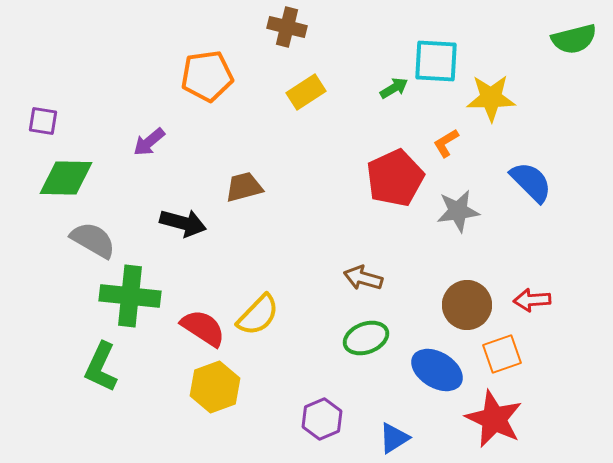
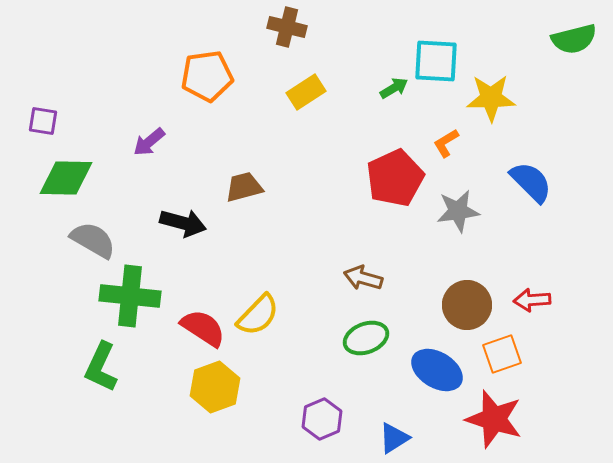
red star: rotated 8 degrees counterclockwise
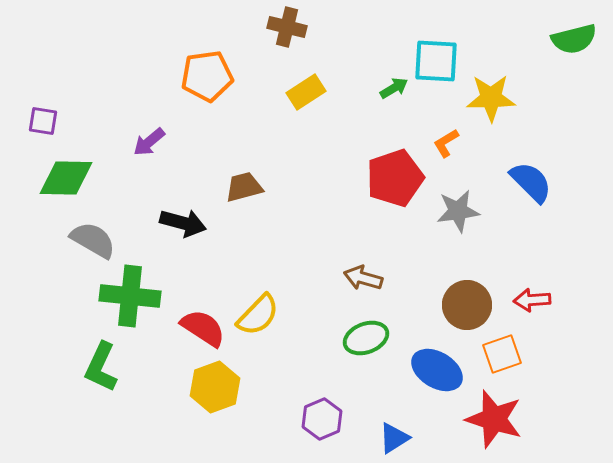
red pentagon: rotated 6 degrees clockwise
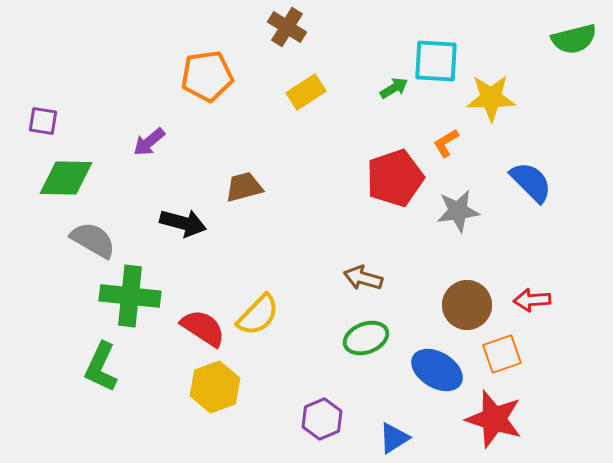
brown cross: rotated 18 degrees clockwise
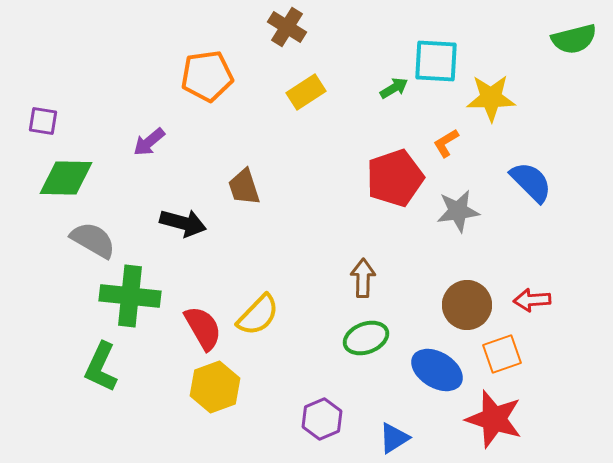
brown trapezoid: rotated 93 degrees counterclockwise
brown arrow: rotated 75 degrees clockwise
red semicircle: rotated 27 degrees clockwise
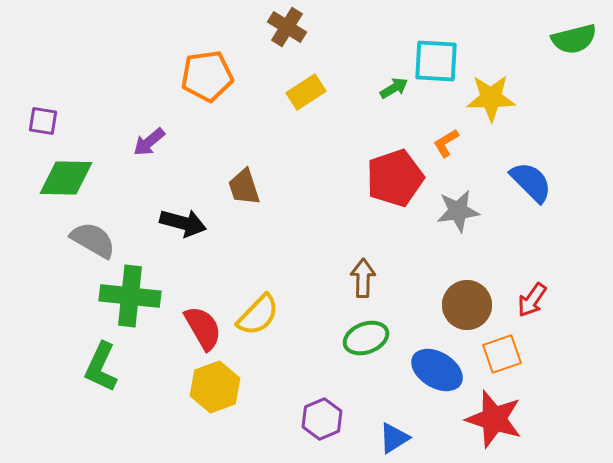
red arrow: rotated 51 degrees counterclockwise
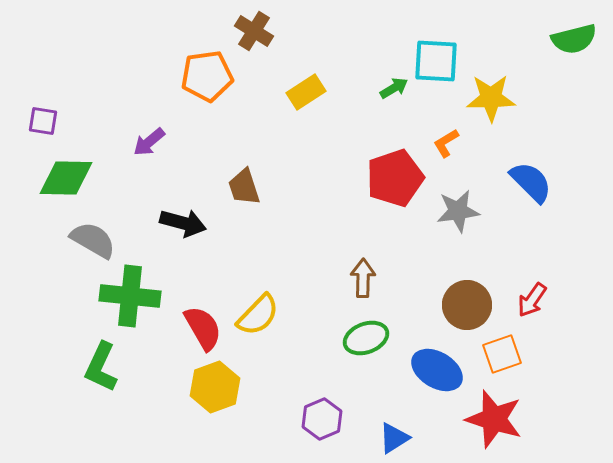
brown cross: moved 33 px left, 4 px down
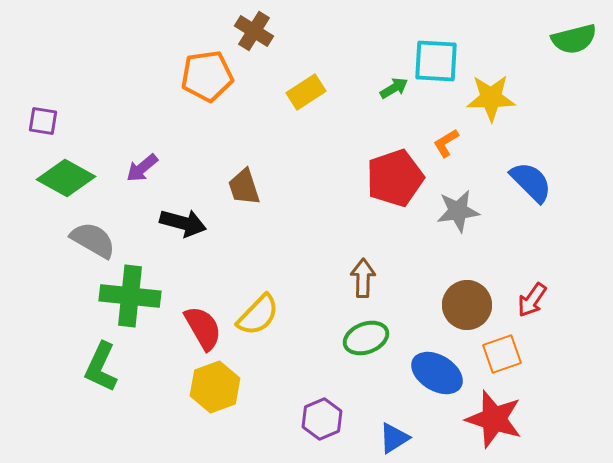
purple arrow: moved 7 px left, 26 px down
green diamond: rotated 28 degrees clockwise
blue ellipse: moved 3 px down
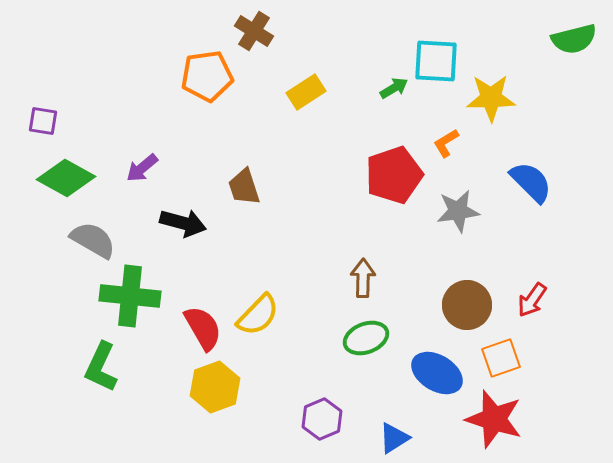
red pentagon: moved 1 px left, 3 px up
orange square: moved 1 px left, 4 px down
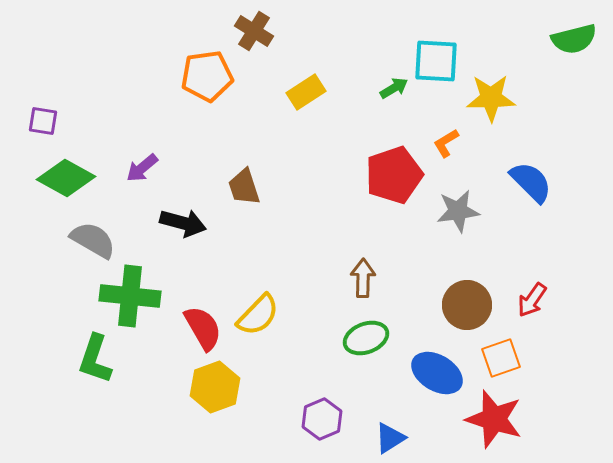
green L-shape: moved 6 px left, 8 px up; rotated 6 degrees counterclockwise
blue triangle: moved 4 px left
